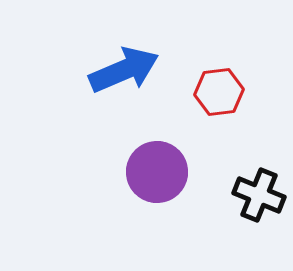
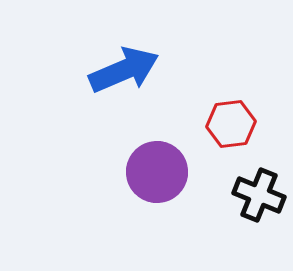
red hexagon: moved 12 px right, 32 px down
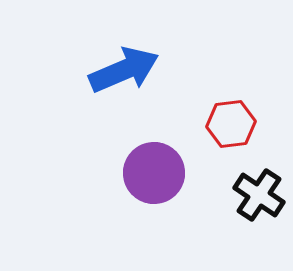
purple circle: moved 3 px left, 1 px down
black cross: rotated 12 degrees clockwise
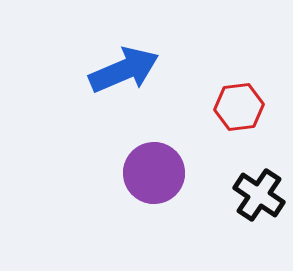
red hexagon: moved 8 px right, 17 px up
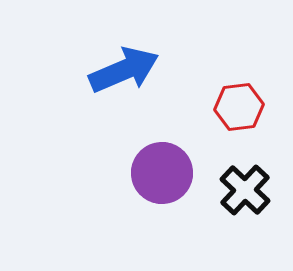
purple circle: moved 8 px right
black cross: moved 14 px left, 5 px up; rotated 9 degrees clockwise
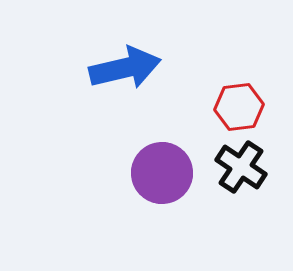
blue arrow: moved 1 px right, 2 px up; rotated 10 degrees clockwise
black cross: moved 4 px left, 23 px up; rotated 9 degrees counterclockwise
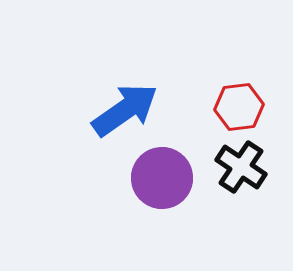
blue arrow: moved 42 px down; rotated 22 degrees counterclockwise
purple circle: moved 5 px down
